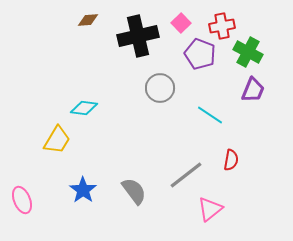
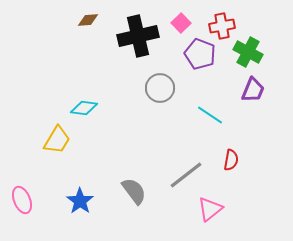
blue star: moved 3 px left, 11 px down
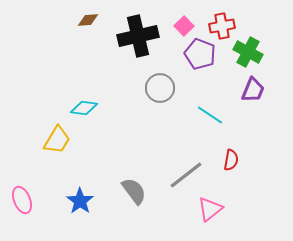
pink square: moved 3 px right, 3 px down
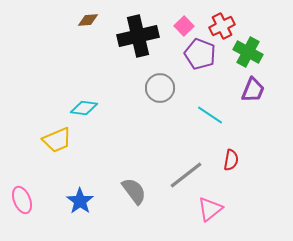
red cross: rotated 15 degrees counterclockwise
yellow trapezoid: rotated 36 degrees clockwise
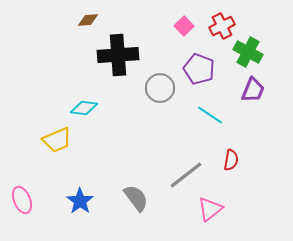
black cross: moved 20 px left, 19 px down; rotated 9 degrees clockwise
purple pentagon: moved 1 px left, 15 px down
gray semicircle: moved 2 px right, 7 px down
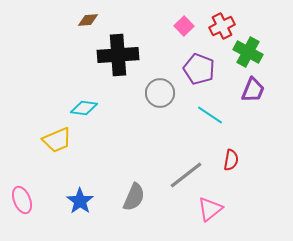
gray circle: moved 5 px down
gray semicircle: moved 2 px left, 1 px up; rotated 60 degrees clockwise
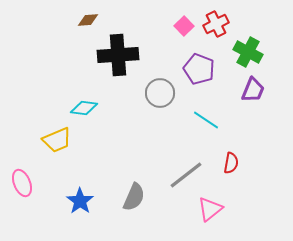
red cross: moved 6 px left, 2 px up
cyan line: moved 4 px left, 5 px down
red semicircle: moved 3 px down
pink ellipse: moved 17 px up
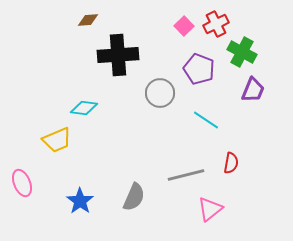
green cross: moved 6 px left
gray line: rotated 24 degrees clockwise
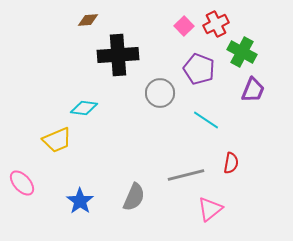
pink ellipse: rotated 20 degrees counterclockwise
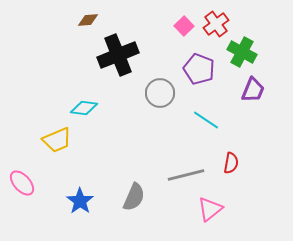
red cross: rotated 10 degrees counterclockwise
black cross: rotated 18 degrees counterclockwise
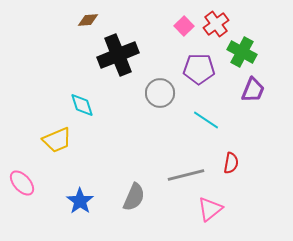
purple pentagon: rotated 20 degrees counterclockwise
cyan diamond: moved 2 px left, 3 px up; rotated 64 degrees clockwise
